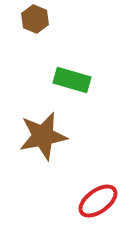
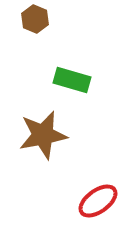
brown star: moved 1 px up
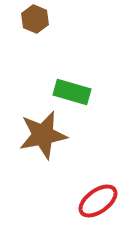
green rectangle: moved 12 px down
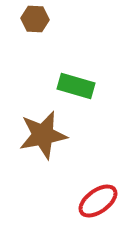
brown hexagon: rotated 20 degrees counterclockwise
green rectangle: moved 4 px right, 6 px up
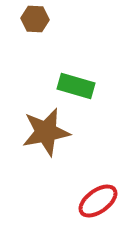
brown star: moved 3 px right, 3 px up
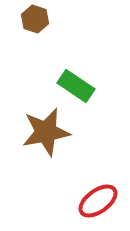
brown hexagon: rotated 16 degrees clockwise
green rectangle: rotated 18 degrees clockwise
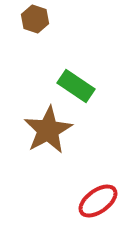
brown star: moved 2 px right, 2 px up; rotated 18 degrees counterclockwise
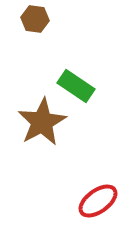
brown hexagon: rotated 12 degrees counterclockwise
brown star: moved 6 px left, 8 px up
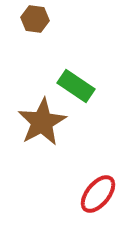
red ellipse: moved 7 px up; rotated 15 degrees counterclockwise
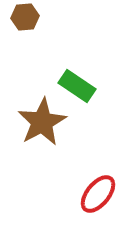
brown hexagon: moved 10 px left, 2 px up; rotated 12 degrees counterclockwise
green rectangle: moved 1 px right
